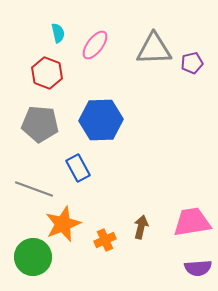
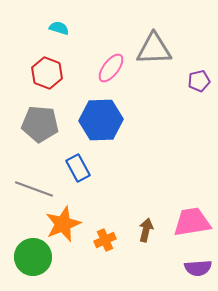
cyan semicircle: moved 1 px right, 5 px up; rotated 60 degrees counterclockwise
pink ellipse: moved 16 px right, 23 px down
purple pentagon: moved 7 px right, 18 px down
brown arrow: moved 5 px right, 3 px down
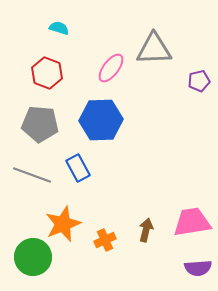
gray line: moved 2 px left, 14 px up
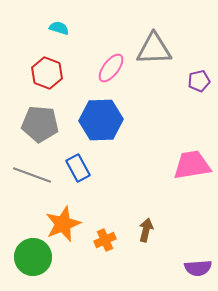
pink trapezoid: moved 57 px up
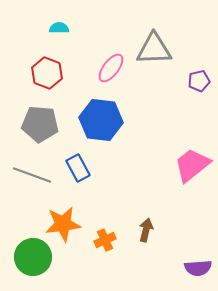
cyan semicircle: rotated 18 degrees counterclockwise
blue hexagon: rotated 9 degrees clockwise
pink trapezoid: rotated 30 degrees counterclockwise
orange star: rotated 15 degrees clockwise
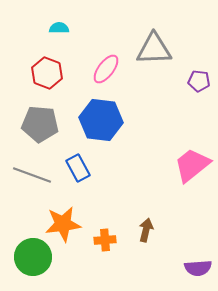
pink ellipse: moved 5 px left, 1 px down
purple pentagon: rotated 20 degrees clockwise
orange cross: rotated 20 degrees clockwise
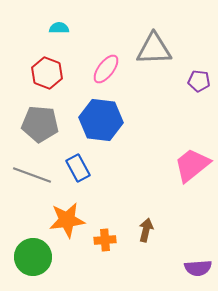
orange star: moved 4 px right, 4 px up
